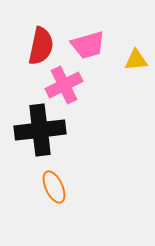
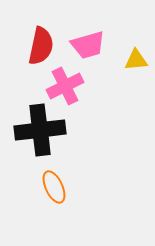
pink cross: moved 1 px right, 1 px down
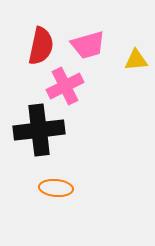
black cross: moved 1 px left
orange ellipse: moved 2 px right, 1 px down; rotated 60 degrees counterclockwise
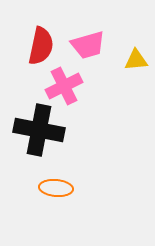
pink cross: moved 1 px left
black cross: rotated 18 degrees clockwise
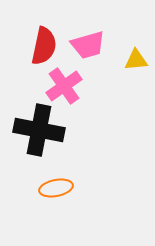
red semicircle: moved 3 px right
pink cross: rotated 9 degrees counterclockwise
orange ellipse: rotated 16 degrees counterclockwise
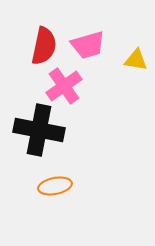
yellow triangle: rotated 15 degrees clockwise
orange ellipse: moved 1 px left, 2 px up
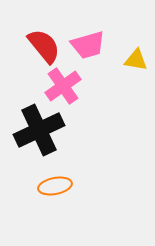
red semicircle: rotated 51 degrees counterclockwise
pink cross: moved 1 px left
black cross: rotated 36 degrees counterclockwise
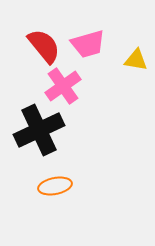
pink trapezoid: moved 1 px up
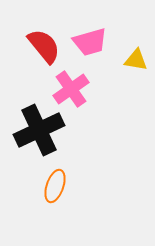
pink trapezoid: moved 2 px right, 2 px up
pink cross: moved 8 px right, 3 px down
orange ellipse: rotated 60 degrees counterclockwise
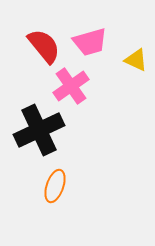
yellow triangle: rotated 15 degrees clockwise
pink cross: moved 3 px up
